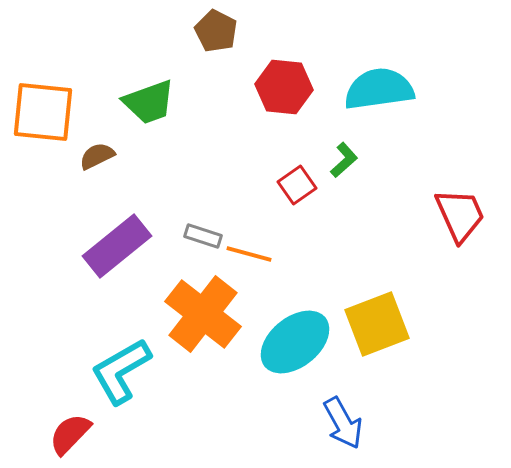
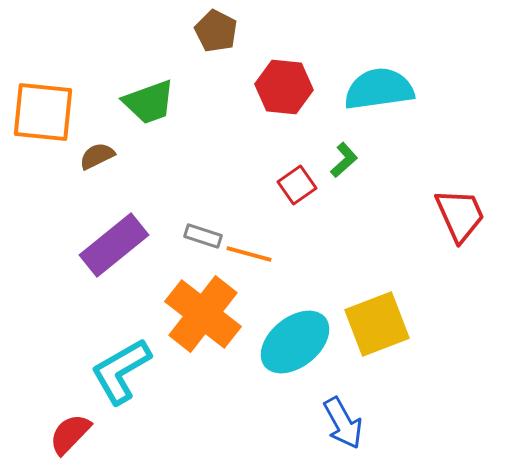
purple rectangle: moved 3 px left, 1 px up
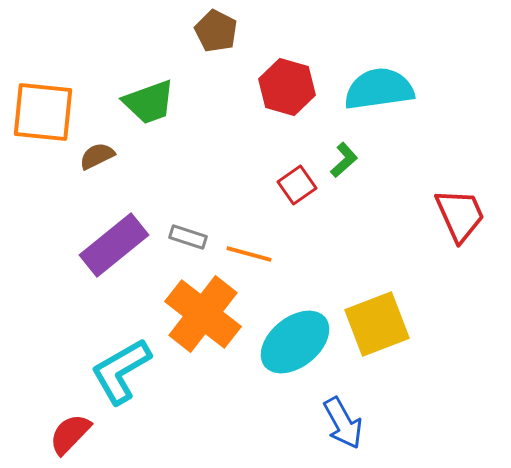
red hexagon: moved 3 px right; rotated 10 degrees clockwise
gray rectangle: moved 15 px left, 1 px down
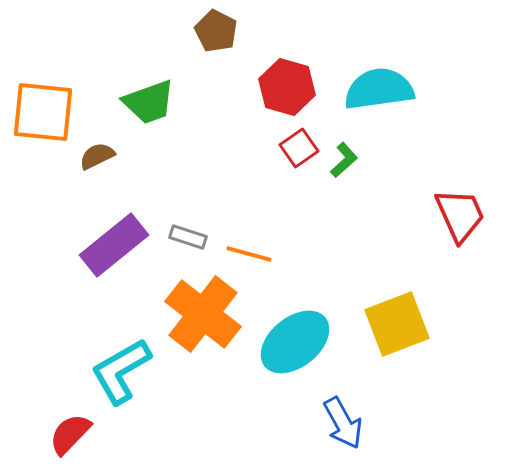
red square: moved 2 px right, 37 px up
yellow square: moved 20 px right
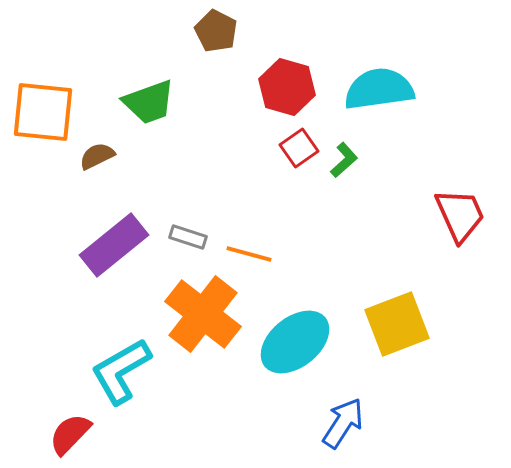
blue arrow: rotated 118 degrees counterclockwise
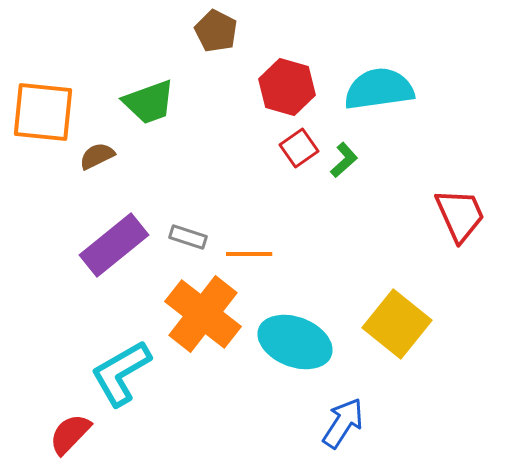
orange line: rotated 15 degrees counterclockwise
yellow square: rotated 30 degrees counterclockwise
cyan ellipse: rotated 60 degrees clockwise
cyan L-shape: moved 2 px down
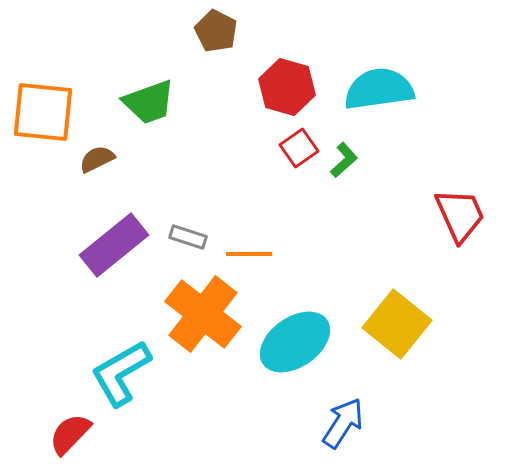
brown semicircle: moved 3 px down
cyan ellipse: rotated 56 degrees counterclockwise
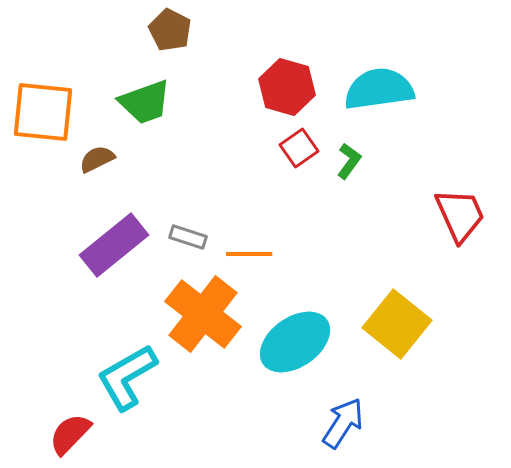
brown pentagon: moved 46 px left, 1 px up
green trapezoid: moved 4 px left
green L-shape: moved 5 px right, 1 px down; rotated 12 degrees counterclockwise
cyan L-shape: moved 6 px right, 4 px down
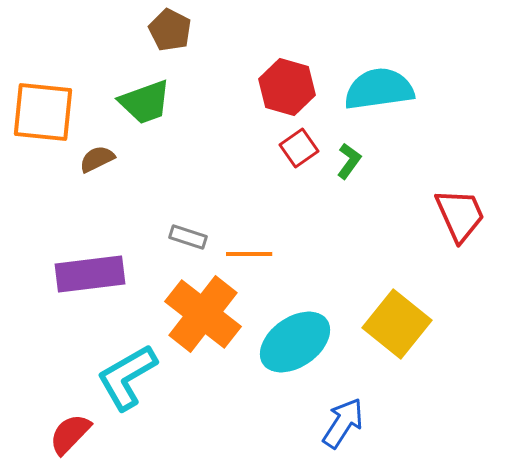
purple rectangle: moved 24 px left, 29 px down; rotated 32 degrees clockwise
